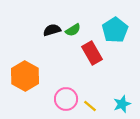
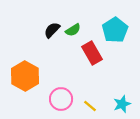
black semicircle: rotated 30 degrees counterclockwise
pink circle: moved 5 px left
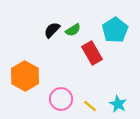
cyan star: moved 4 px left; rotated 24 degrees counterclockwise
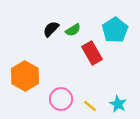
black semicircle: moved 1 px left, 1 px up
